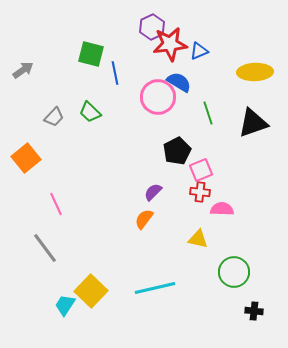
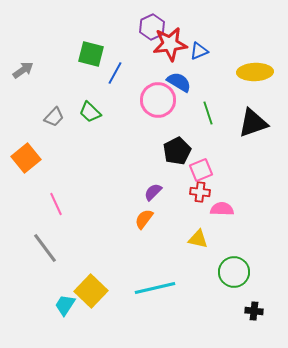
blue line: rotated 40 degrees clockwise
pink circle: moved 3 px down
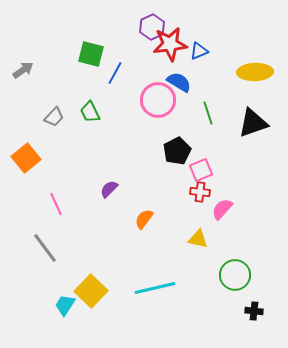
green trapezoid: rotated 20 degrees clockwise
purple semicircle: moved 44 px left, 3 px up
pink semicircle: rotated 50 degrees counterclockwise
green circle: moved 1 px right, 3 px down
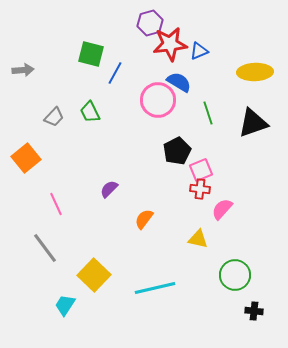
purple hexagon: moved 2 px left, 4 px up; rotated 10 degrees clockwise
gray arrow: rotated 30 degrees clockwise
red cross: moved 3 px up
yellow square: moved 3 px right, 16 px up
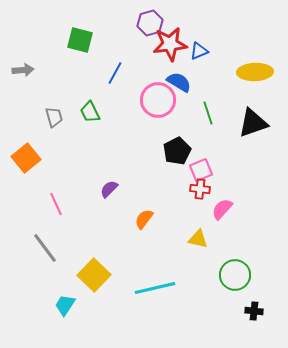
green square: moved 11 px left, 14 px up
gray trapezoid: rotated 60 degrees counterclockwise
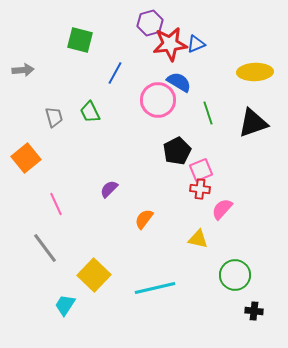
blue triangle: moved 3 px left, 7 px up
